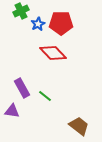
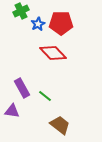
brown trapezoid: moved 19 px left, 1 px up
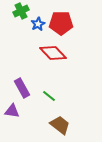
green line: moved 4 px right
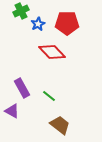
red pentagon: moved 6 px right
red diamond: moved 1 px left, 1 px up
purple triangle: rotated 21 degrees clockwise
